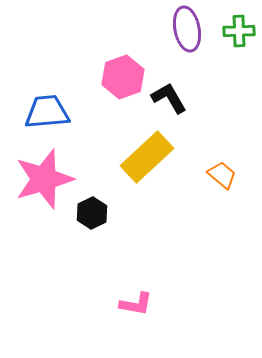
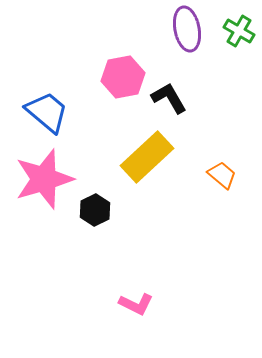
green cross: rotated 32 degrees clockwise
pink hexagon: rotated 9 degrees clockwise
blue trapezoid: rotated 45 degrees clockwise
black hexagon: moved 3 px right, 3 px up
pink L-shape: rotated 16 degrees clockwise
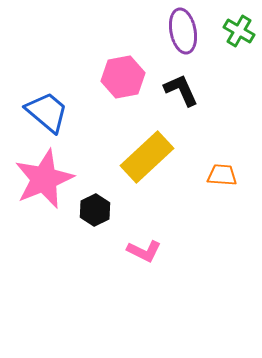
purple ellipse: moved 4 px left, 2 px down
black L-shape: moved 12 px right, 8 px up; rotated 6 degrees clockwise
orange trapezoid: rotated 36 degrees counterclockwise
pink star: rotated 6 degrees counterclockwise
pink L-shape: moved 8 px right, 53 px up
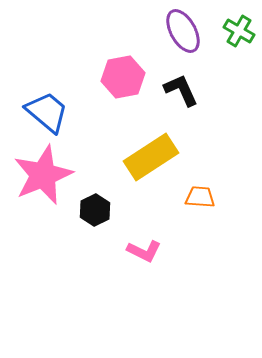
purple ellipse: rotated 18 degrees counterclockwise
yellow rectangle: moved 4 px right; rotated 10 degrees clockwise
orange trapezoid: moved 22 px left, 22 px down
pink star: moved 1 px left, 4 px up
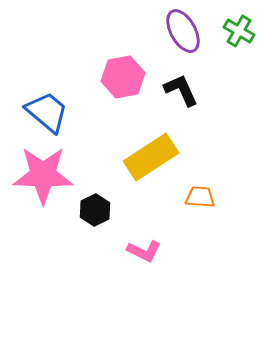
pink star: rotated 24 degrees clockwise
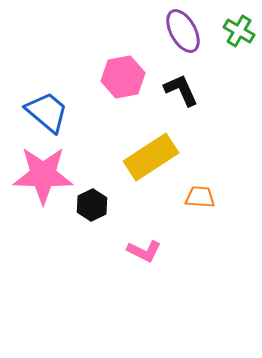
black hexagon: moved 3 px left, 5 px up
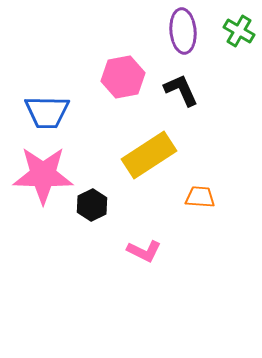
purple ellipse: rotated 24 degrees clockwise
blue trapezoid: rotated 141 degrees clockwise
yellow rectangle: moved 2 px left, 2 px up
